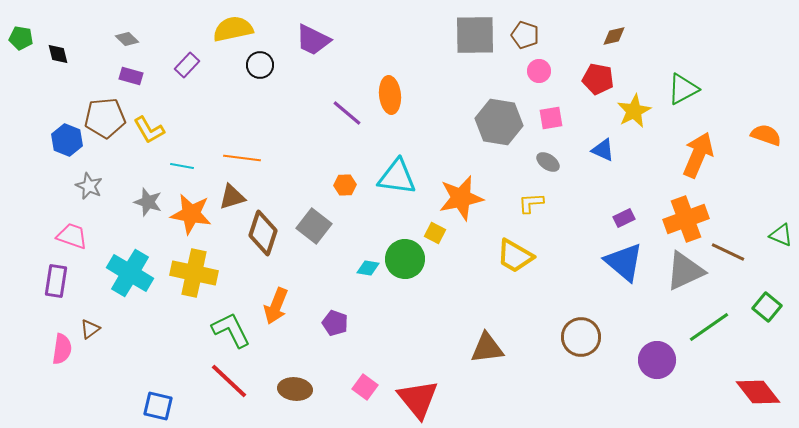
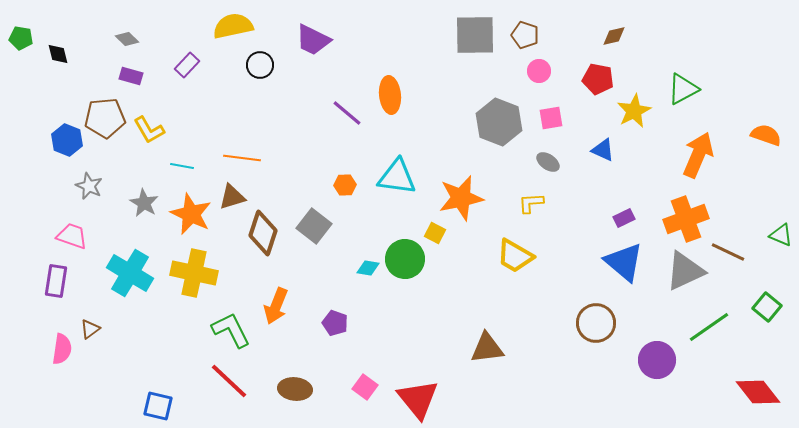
yellow semicircle at (233, 29): moved 3 px up
gray hexagon at (499, 122): rotated 12 degrees clockwise
gray star at (148, 202): moved 4 px left, 1 px down; rotated 12 degrees clockwise
orange star at (191, 214): rotated 15 degrees clockwise
brown circle at (581, 337): moved 15 px right, 14 px up
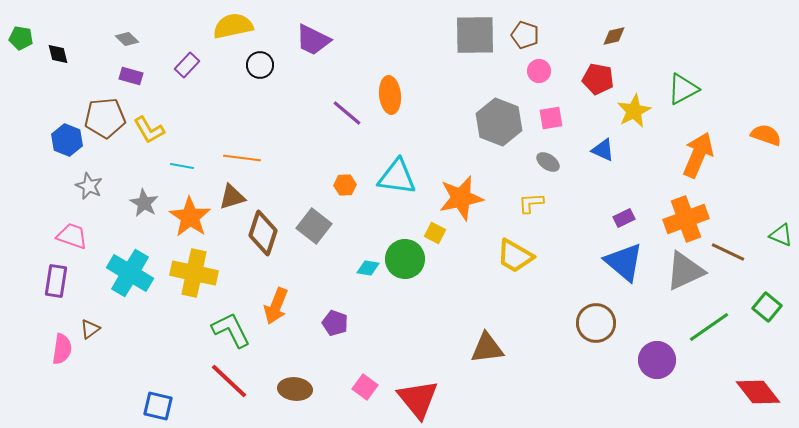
orange star at (191, 214): moved 1 px left, 3 px down; rotated 9 degrees clockwise
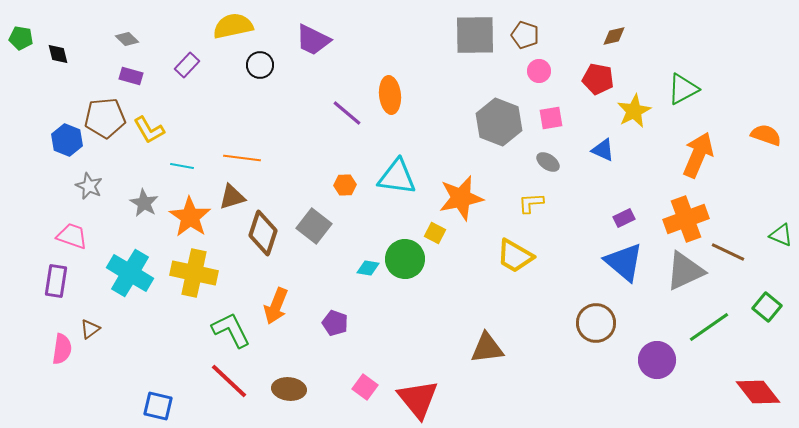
brown ellipse at (295, 389): moved 6 px left
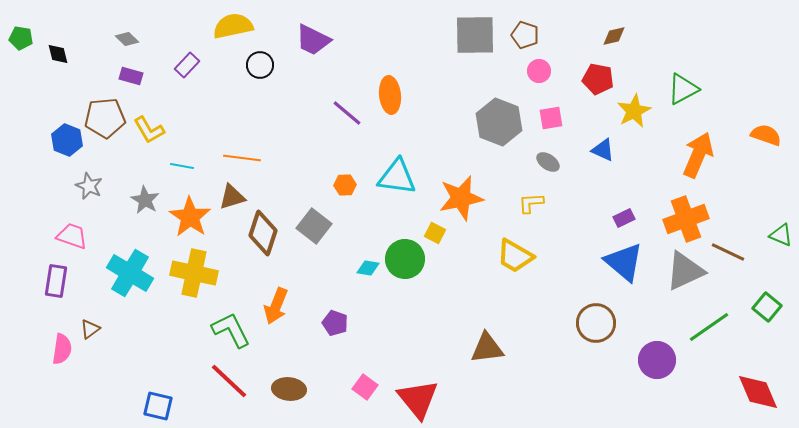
gray star at (144, 203): moved 1 px right, 3 px up
red diamond at (758, 392): rotated 15 degrees clockwise
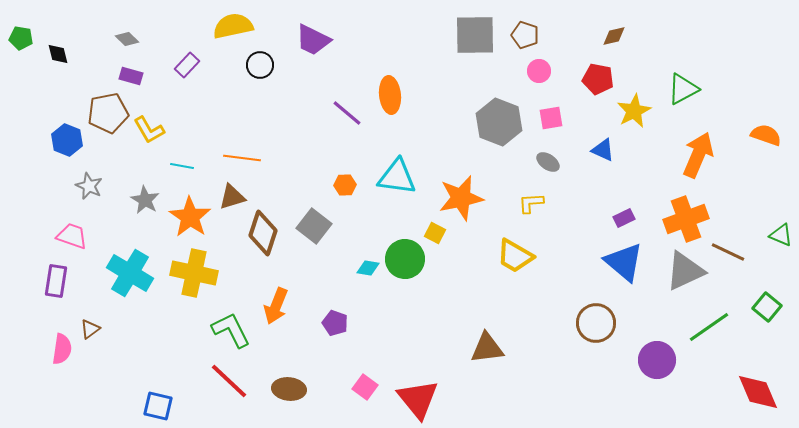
brown pentagon at (105, 118): moved 3 px right, 5 px up; rotated 6 degrees counterclockwise
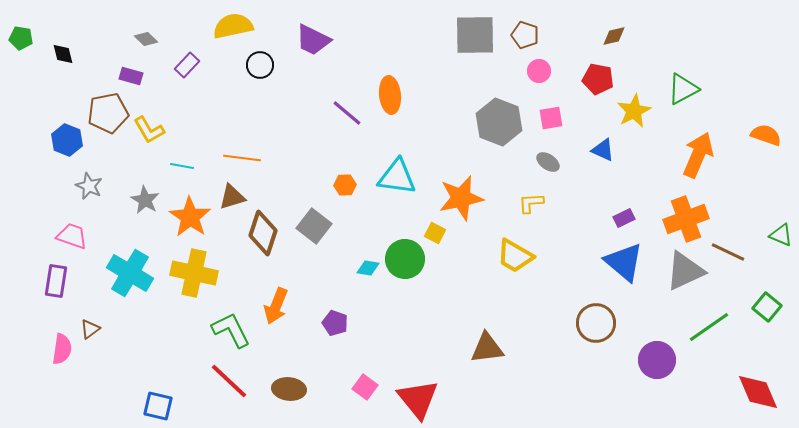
gray diamond at (127, 39): moved 19 px right
black diamond at (58, 54): moved 5 px right
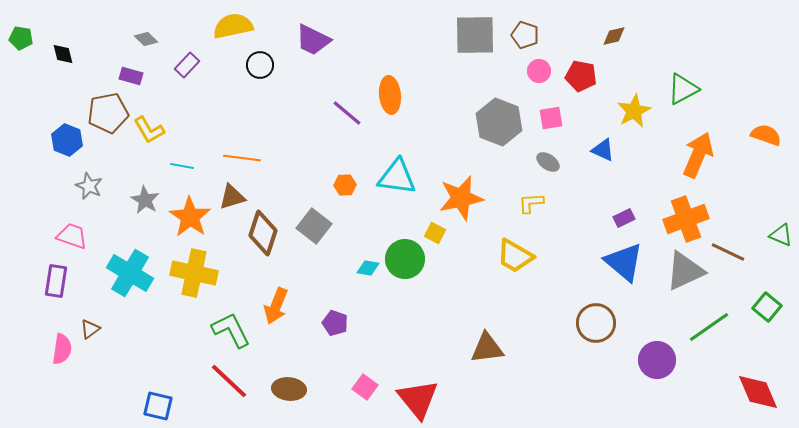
red pentagon at (598, 79): moved 17 px left, 3 px up
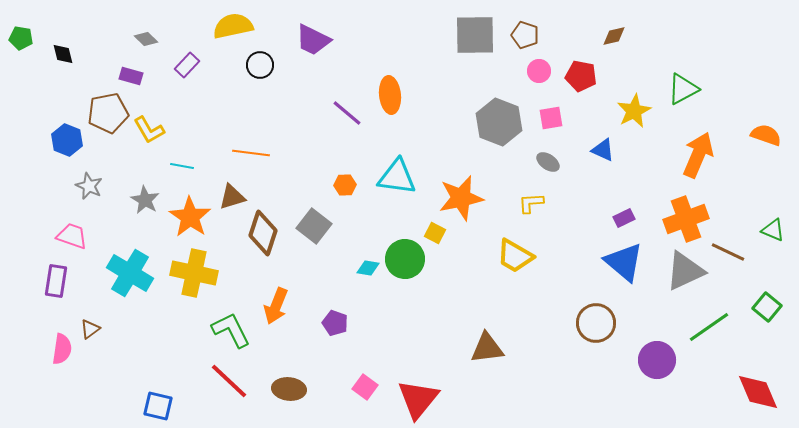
orange line at (242, 158): moved 9 px right, 5 px up
green triangle at (781, 235): moved 8 px left, 5 px up
red triangle at (418, 399): rotated 18 degrees clockwise
